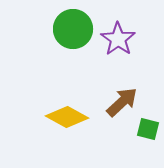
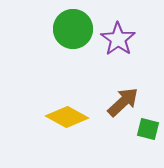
brown arrow: moved 1 px right
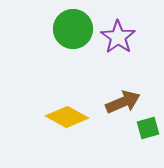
purple star: moved 2 px up
brown arrow: rotated 20 degrees clockwise
green square: moved 1 px up; rotated 30 degrees counterclockwise
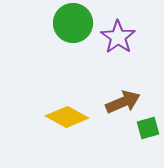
green circle: moved 6 px up
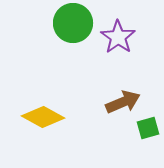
yellow diamond: moved 24 px left
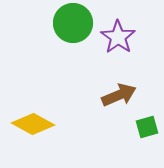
brown arrow: moved 4 px left, 7 px up
yellow diamond: moved 10 px left, 7 px down
green square: moved 1 px left, 1 px up
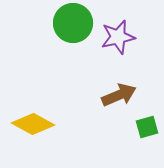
purple star: rotated 24 degrees clockwise
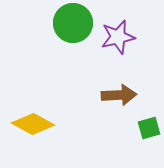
brown arrow: rotated 20 degrees clockwise
green square: moved 2 px right, 1 px down
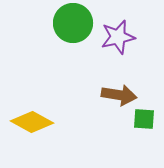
brown arrow: rotated 12 degrees clockwise
yellow diamond: moved 1 px left, 2 px up
green square: moved 5 px left, 9 px up; rotated 20 degrees clockwise
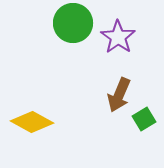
purple star: rotated 24 degrees counterclockwise
brown arrow: rotated 104 degrees clockwise
green square: rotated 35 degrees counterclockwise
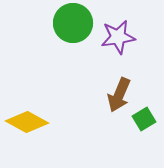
purple star: rotated 28 degrees clockwise
yellow diamond: moved 5 px left
